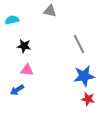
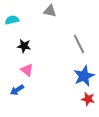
pink triangle: rotated 32 degrees clockwise
blue star: rotated 15 degrees counterclockwise
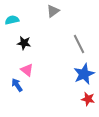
gray triangle: moved 3 px right; rotated 48 degrees counterclockwise
black star: moved 3 px up
blue star: moved 2 px up
blue arrow: moved 5 px up; rotated 88 degrees clockwise
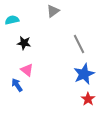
red star: rotated 24 degrees clockwise
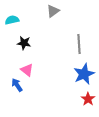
gray line: rotated 24 degrees clockwise
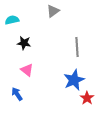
gray line: moved 2 px left, 3 px down
blue star: moved 10 px left, 6 px down
blue arrow: moved 9 px down
red star: moved 1 px left, 1 px up
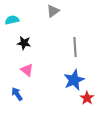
gray line: moved 2 px left
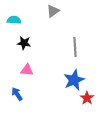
cyan semicircle: moved 2 px right; rotated 16 degrees clockwise
pink triangle: rotated 32 degrees counterclockwise
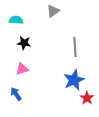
cyan semicircle: moved 2 px right
pink triangle: moved 5 px left, 1 px up; rotated 24 degrees counterclockwise
blue arrow: moved 1 px left
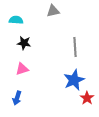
gray triangle: rotated 24 degrees clockwise
blue arrow: moved 1 px right, 4 px down; rotated 128 degrees counterclockwise
